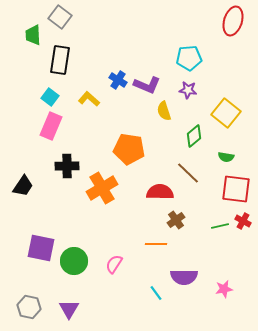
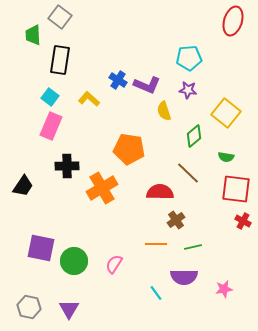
green line: moved 27 px left, 21 px down
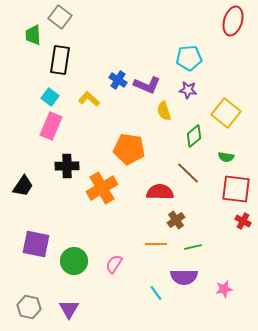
purple square: moved 5 px left, 4 px up
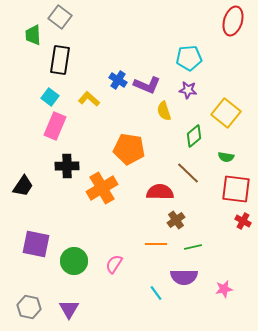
pink rectangle: moved 4 px right
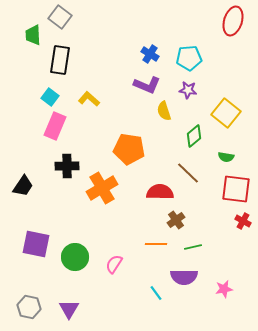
blue cross: moved 32 px right, 26 px up
green circle: moved 1 px right, 4 px up
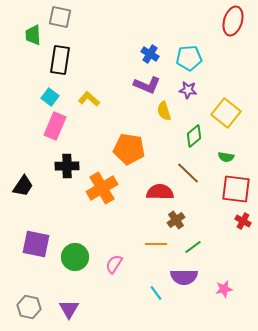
gray square: rotated 25 degrees counterclockwise
green line: rotated 24 degrees counterclockwise
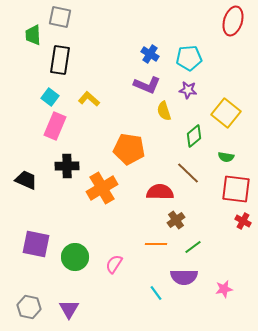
black trapezoid: moved 3 px right, 6 px up; rotated 100 degrees counterclockwise
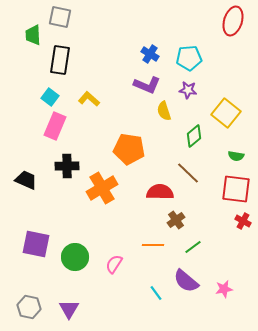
green semicircle: moved 10 px right, 1 px up
orange line: moved 3 px left, 1 px down
purple semicircle: moved 2 px right, 4 px down; rotated 40 degrees clockwise
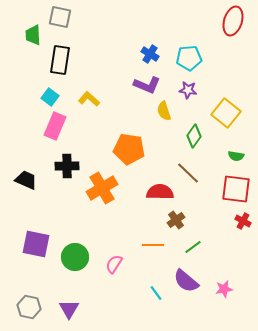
green diamond: rotated 15 degrees counterclockwise
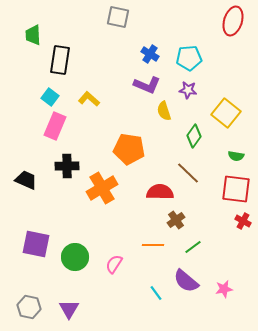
gray square: moved 58 px right
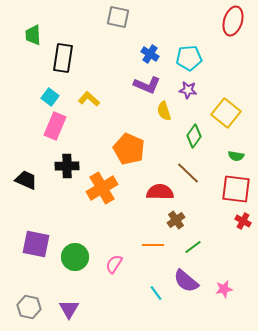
black rectangle: moved 3 px right, 2 px up
orange pentagon: rotated 16 degrees clockwise
